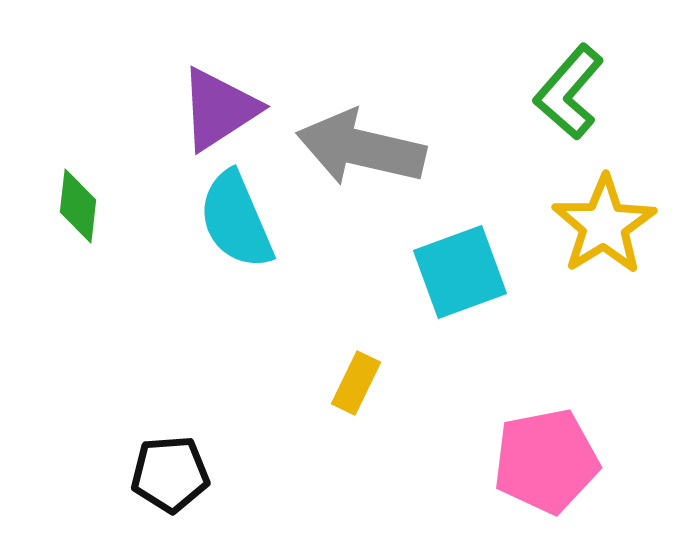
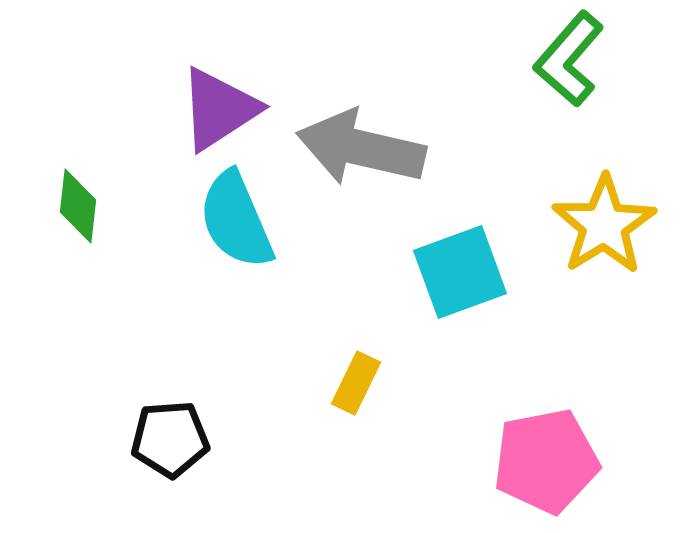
green L-shape: moved 33 px up
black pentagon: moved 35 px up
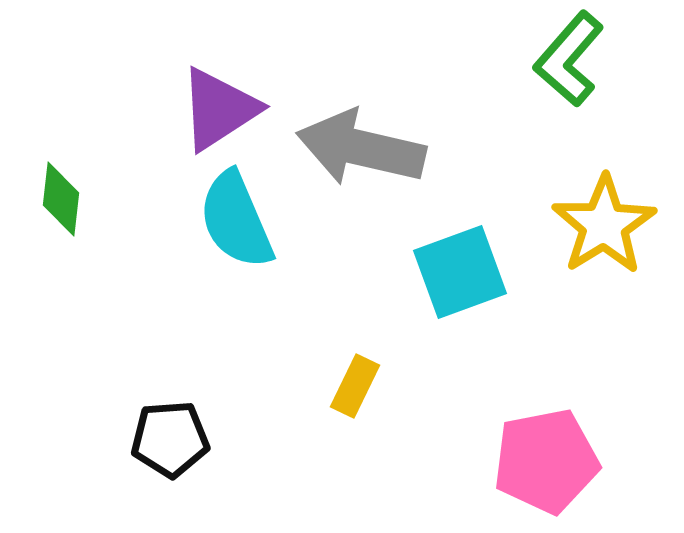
green diamond: moved 17 px left, 7 px up
yellow rectangle: moved 1 px left, 3 px down
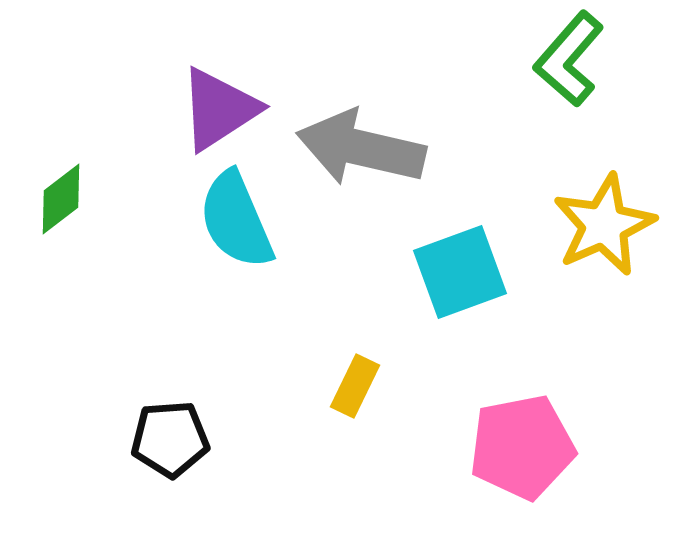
green diamond: rotated 46 degrees clockwise
yellow star: rotated 8 degrees clockwise
pink pentagon: moved 24 px left, 14 px up
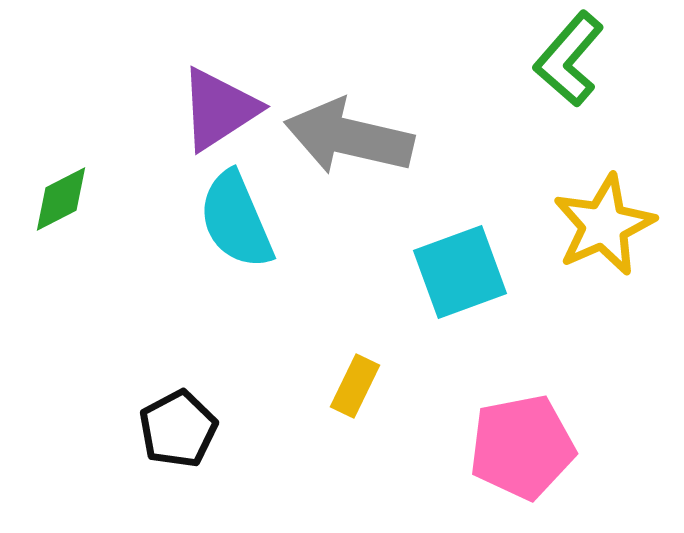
gray arrow: moved 12 px left, 11 px up
green diamond: rotated 10 degrees clockwise
black pentagon: moved 8 px right, 10 px up; rotated 24 degrees counterclockwise
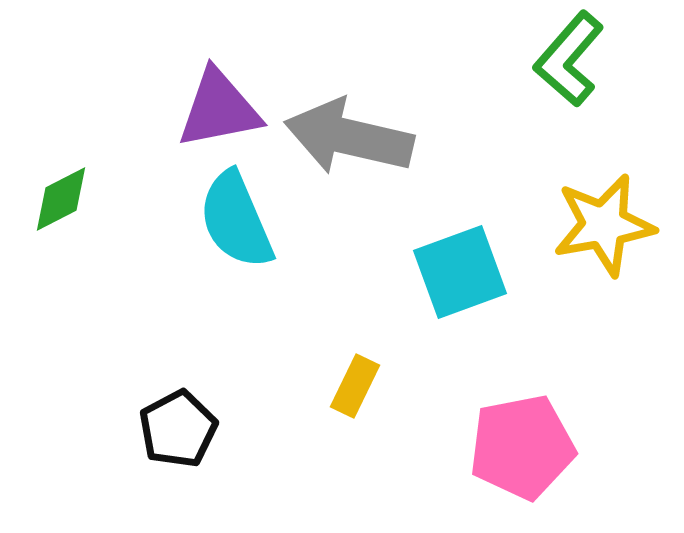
purple triangle: rotated 22 degrees clockwise
yellow star: rotated 14 degrees clockwise
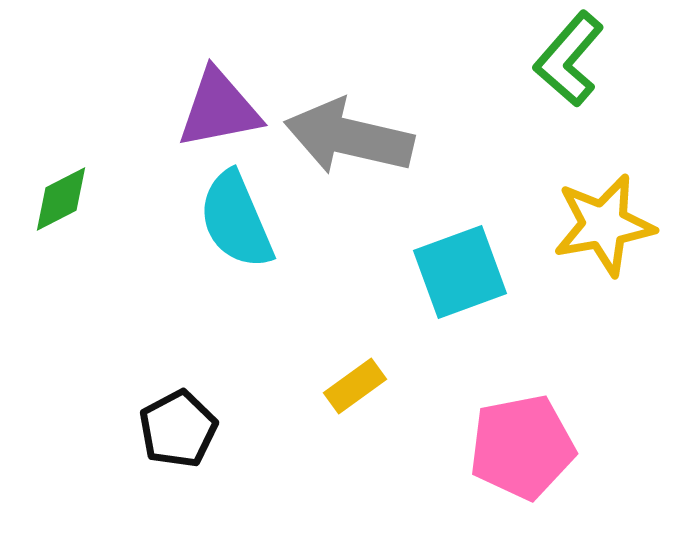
yellow rectangle: rotated 28 degrees clockwise
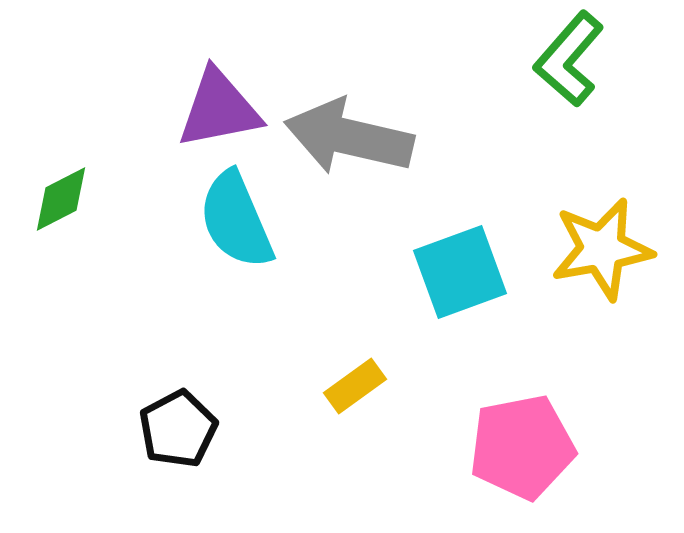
yellow star: moved 2 px left, 24 px down
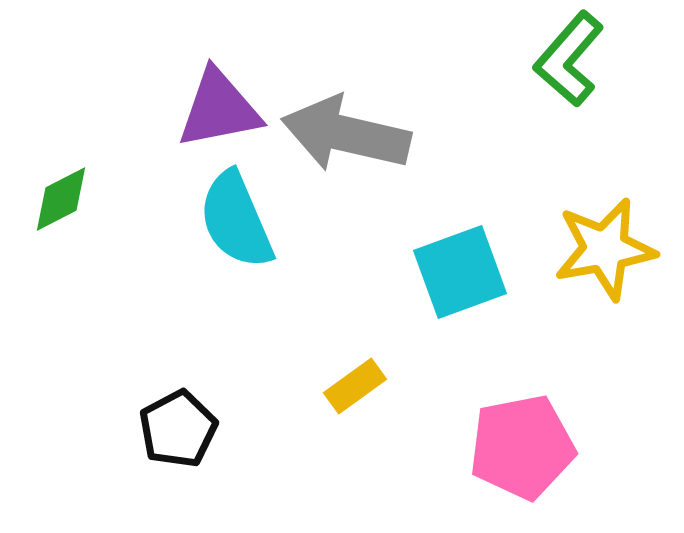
gray arrow: moved 3 px left, 3 px up
yellow star: moved 3 px right
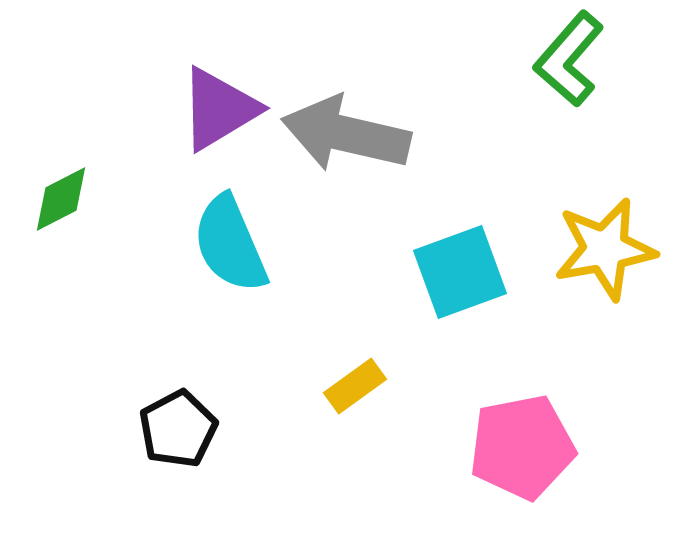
purple triangle: rotated 20 degrees counterclockwise
cyan semicircle: moved 6 px left, 24 px down
